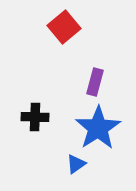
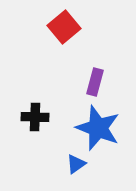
blue star: rotated 18 degrees counterclockwise
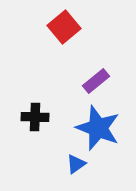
purple rectangle: moved 1 px right, 1 px up; rotated 36 degrees clockwise
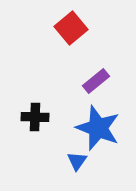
red square: moved 7 px right, 1 px down
blue triangle: moved 1 px right, 3 px up; rotated 20 degrees counterclockwise
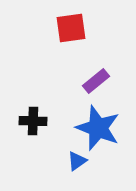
red square: rotated 32 degrees clockwise
black cross: moved 2 px left, 4 px down
blue triangle: rotated 20 degrees clockwise
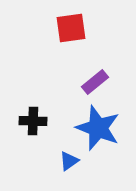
purple rectangle: moved 1 px left, 1 px down
blue triangle: moved 8 px left
